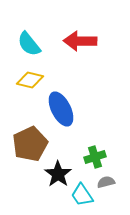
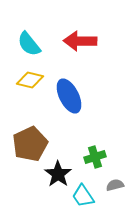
blue ellipse: moved 8 px right, 13 px up
gray semicircle: moved 9 px right, 3 px down
cyan trapezoid: moved 1 px right, 1 px down
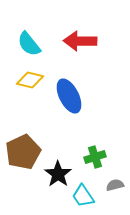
brown pentagon: moved 7 px left, 8 px down
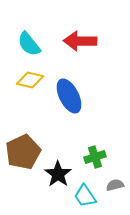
cyan trapezoid: moved 2 px right
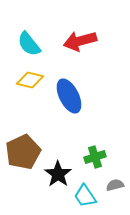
red arrow: rotated 16 degrees counterclockwise
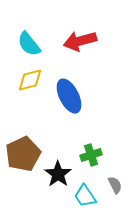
yellow diamond: rotated 28 degrees counterclockwise
brown pentagon: moved 2 px down
green cross: moved 4 px left, 2 px up
gray semicircle: rotated 78 degrees clockwise
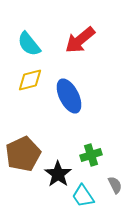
red arrow: moved 1 px up; rotated 24 degrees counterclockwise
cyan trapezoid: moved 2 px left
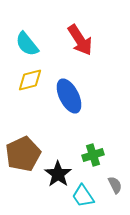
red arrow: rotated 84 degrees counterclockwise
cyan semicircle: moved 2 px left
green cross: moved 2 px right
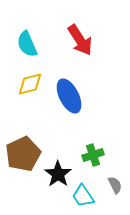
cyan semicircle: rotated 16 degrees clockwise
yellow diamond: moved 4 px down
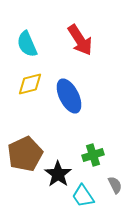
brown pentagon: moved 2 px right
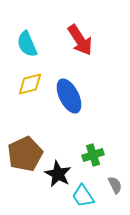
black star: rotated 8 degrees counterclockwise
